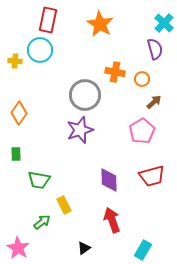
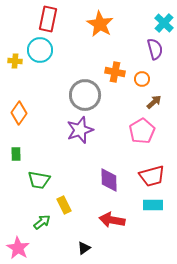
red rectangle: moved 1 px up
red arrow: rotated 60 degrees counterclockwise
cyan rectangle: moved 10 px right, 45 px up; rotated 60 degrees clockwise
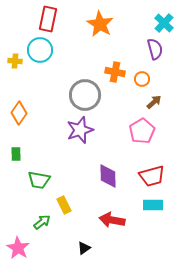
purple diamond: moved 1 px left, 4 px up
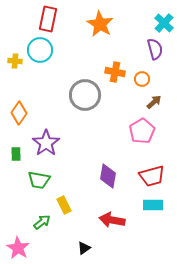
purple star: moved 34 px left, 13 px down; rotated 16 degrees counterclockwise
purple diamond: rotated 10 degrees clockwise
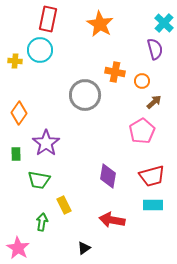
orange circle: moved 2 px down
green arrow: rotated 42 degrees counterclockwise
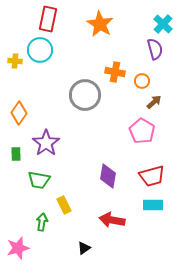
cyan cross: moved 1 px left, 1 px down
pink pentagon: rotated 10 degrees counterclockwise
pink star: rotated 25 degrees clockwise
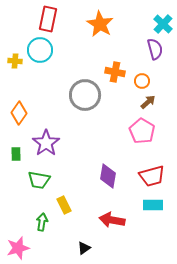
brown arrow: moved 6 px left
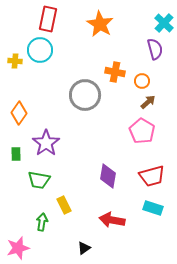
cyan cross: moved 1 px right, 1 px up
cyan rectangle: moved 3 px down; rotated 18 degrees clockwise
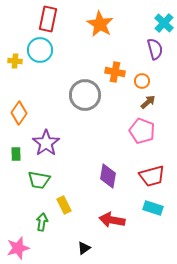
pink pentagon: rotated 10 degrees counterclockwise
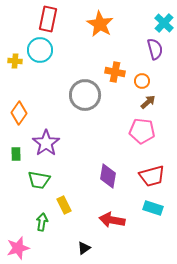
pink pentagon: rotated 15 degrees counterclockwise
